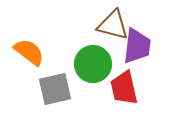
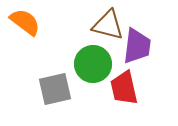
brown triangle: moved 5 px left
orange semicircle: moved 4 px left, 30 px up
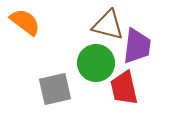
green circle: moved 3 px right, 1 px up
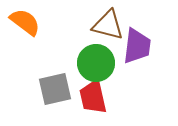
red trapezoid: moved 31 px left, 9 px down
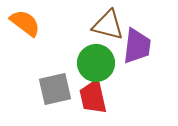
orange semicircle: moved 1 px down
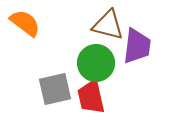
red trapezoid: moved 2 px left
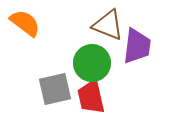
brown triangle: rotated 8 degrees clockwise
green circle: moved 4 px left
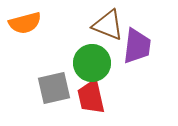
orange semicircle: rotated 128 degrees clockwise
gray square: moved 1 px left, 1 px up
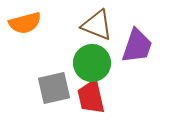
brown triangle: moved 11 px left
purple trapezoid: rotated 12 degrees clockwise
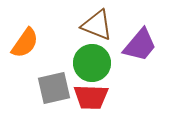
orange semicircle: moved 20 px down; rotated 40 degrees counterclockwise
purple trapezoid: moved 3 px right, 1 px up; rotated 21 degrees clockwise
red trapezoid: rotated 75 degrees counterclockwise
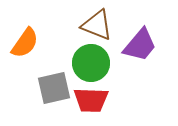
green circle: moved 1 px left
red trapezoid: moved 3 px down
